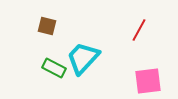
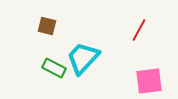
pink square: moved 1 px right
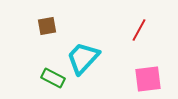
brown square: rotated 24 degrees counterclockwise
green rectangle: moved 1 px left, 10 px down
pink square: moved 1 px left, 2 px up
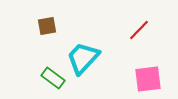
red line: rotated 15 degrees clockwise
green rectangle: rotated 10 degrees clockwise
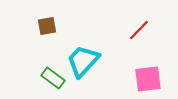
cyan trapezoid: moved 3 px down
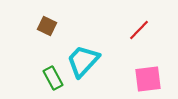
brown square: rotated 36 degrees clockwise
green rectangle: rotated 25 degrees clockwise
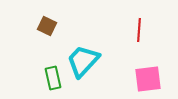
red line: rotated 40 degrees counterclockwise
green rectangle: rotated 15 degrees clockwise
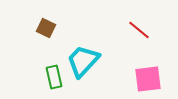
brown square: moved 1 px left, 2 px down
red line: rotated 55 degrees counterclockwise
green rectangle: moved 1 px right, 1 px up
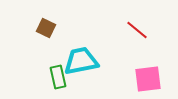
red line: moved 2 px left
cyan trapezoid: moved 2 px left; rotated 36 degrees clockwise
green rectangle: moved 4 px right
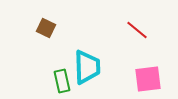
cyan trapezoid: moved 6 px right, 6 px down; rotated 99 degrees clockwise
green rectangle: moved 4 px right, 4 px down
